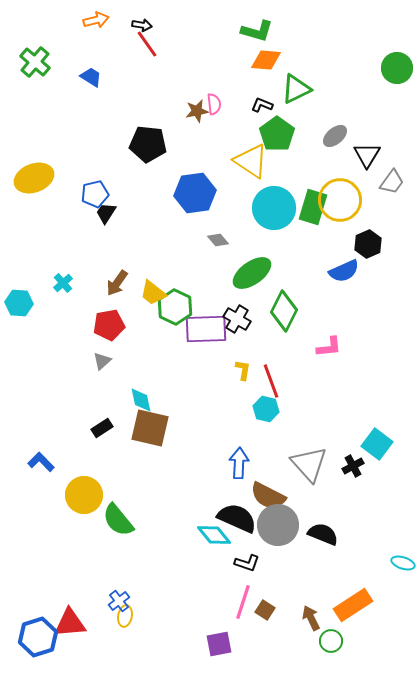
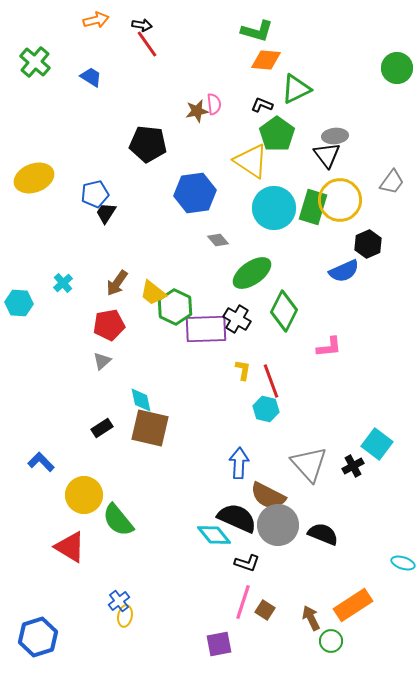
gray ellipse at (335, 136): rotated 35 degrees clockwise
black triangle at (367, 155): moved 40 px left; rotated 8 degrees counterclockwise
red triangle at (70, 623): moved 76 px up; rotated 36 degrees clockwise
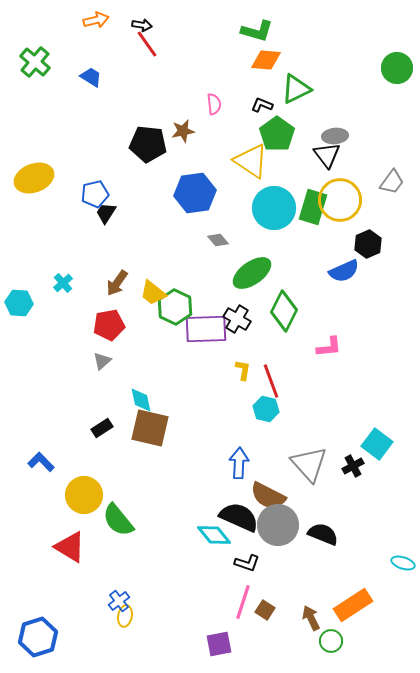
brown star at (197, 111): moved 14 px left, 20 px down
black semicircle at (237, 518): moved 2 px right, 1 px up
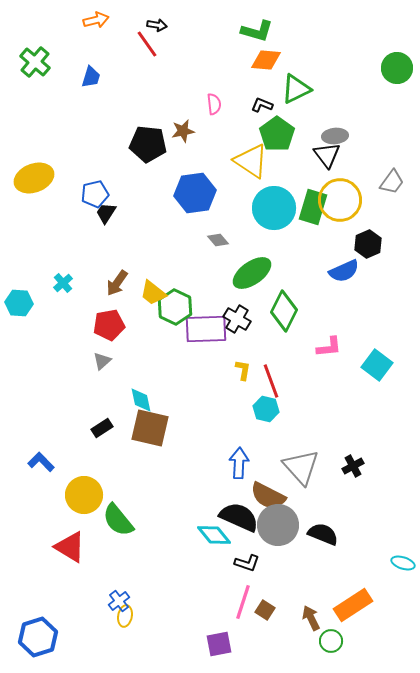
black arrow at (142, 25): moved 15 px right
blue trapezoid at (91, 77): rotated 75 degrees clockwise
cyan square at (377, 444): moved 79 px up
gray triangle at (309, 464): moved 8 px left, 3 px down
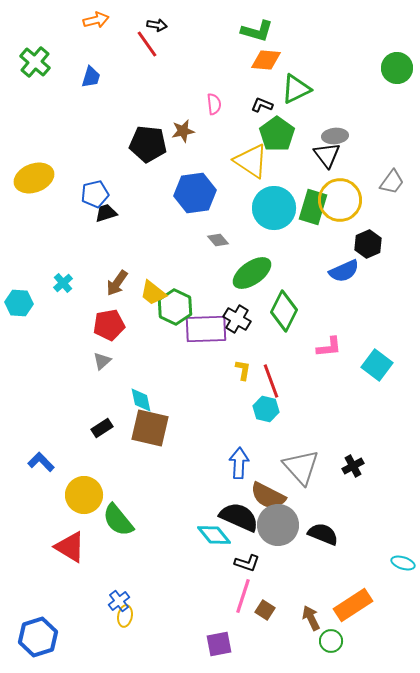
black trapezoid at (106, 213): rotated 40 degrees clockwise
pink line at (243, 602): moved 6 px up
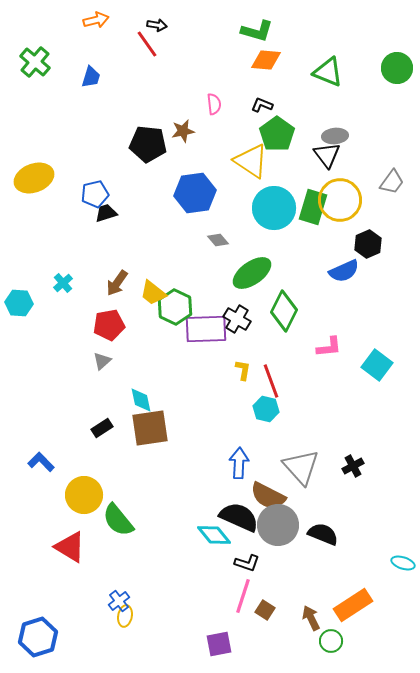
green triangle at (296, 89): moved 32 px right, 17 px up; rotated 48 degrees clockwise
brown square at (150, 428): rotated 21 degrees counterclockwise
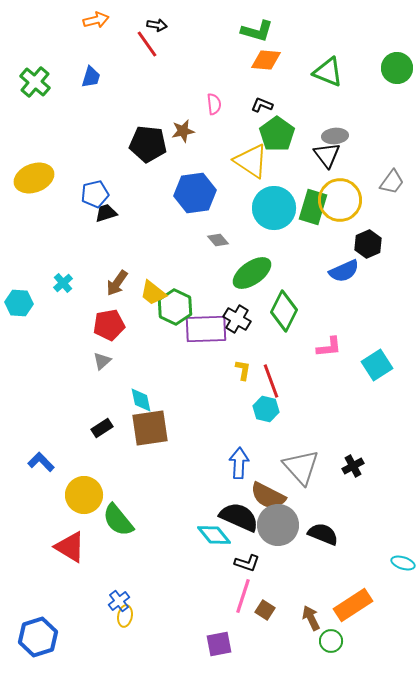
green cross at (35, 62): moved 20 px down
cyan square at (377, 365): rotated 20 degrees clockwise
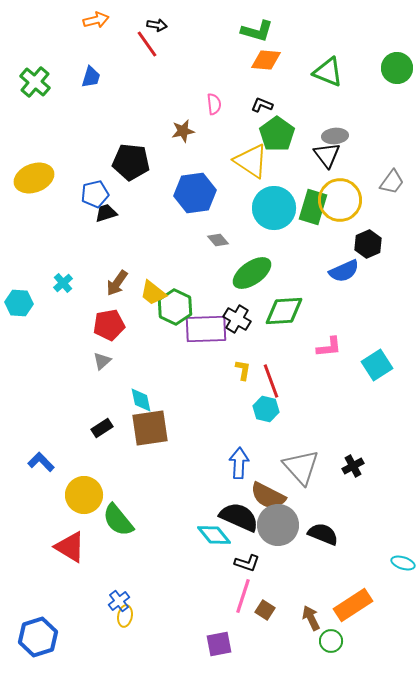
black pentagon at (148, 144): moved 17 px left, 18 px down
green diamond at (284, 311): rotated 60 degrees clockwise
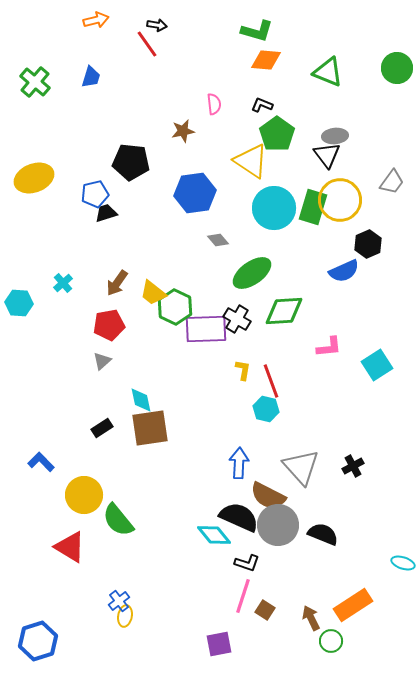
blue hexagon at (38, 637): moved 4 px down
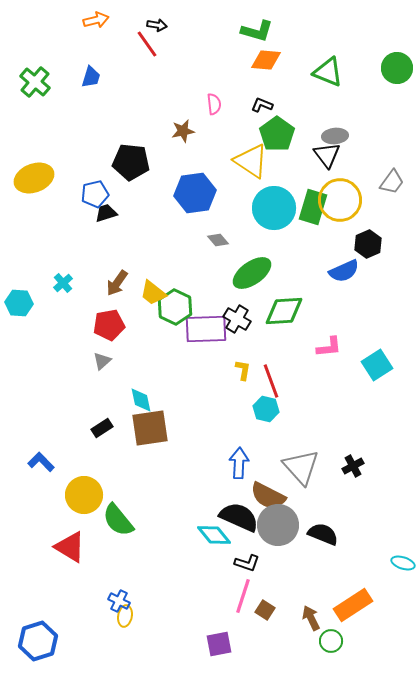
blue cross at (119, 601): rotated 25 degrees counterclockwise
